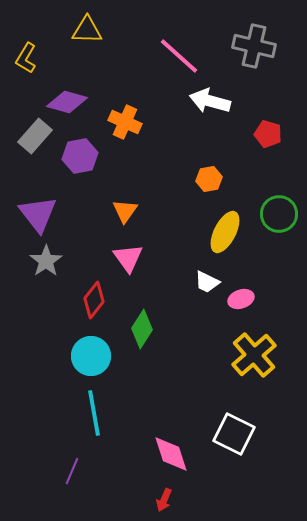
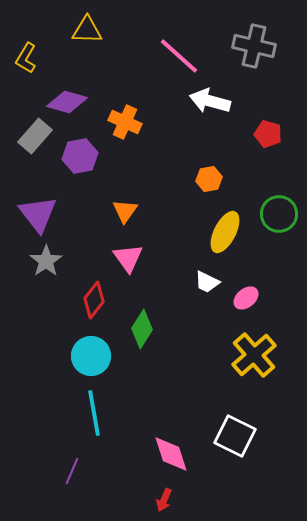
pink ellipse: moved 5 px right, 1 px up; rotated 20 degrees counterclockwise
white square: moved 1 px right, 2 px down
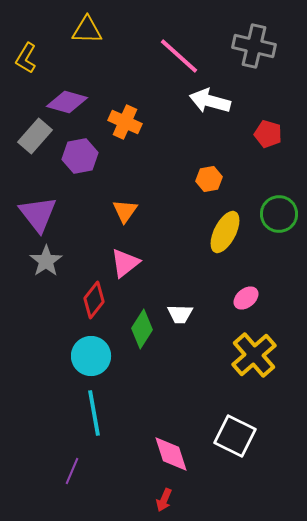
pink triangle: moved 3 px left, 5 px down; rotated 28 degrees clockwise
white trapezoid: moved 27 px left, 32 px down; rotated 24 degrees counterclockwise
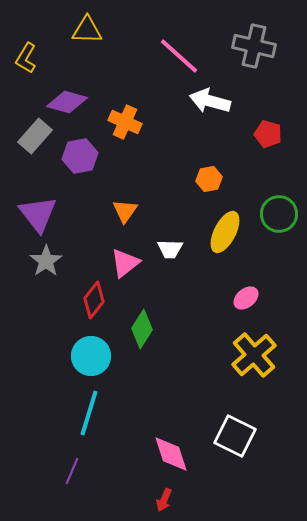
white trapezoid: moved 10 px left, 65 px up
cyan line: moved 5 px left; rotated 27 degrees clockwise
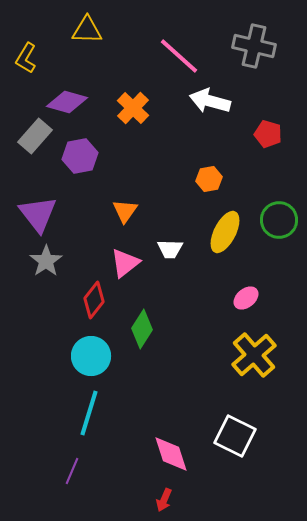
orange cross: moved 8 px right, 14 px up; rotated 20 degrees clockwise
green circle: moved 6 px down
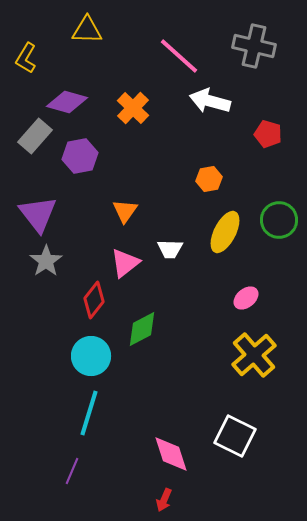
green diamond: rotated 30 degrees clockwise
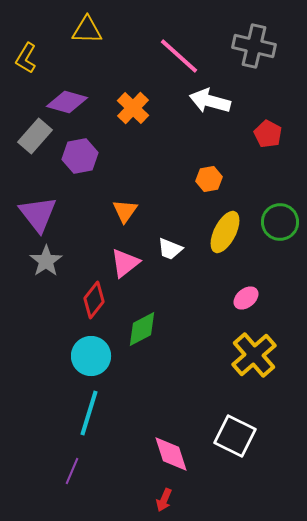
red pentagon: rotated 12 degrees clockwise
green circle: moved 1 px right, 2 px down
white trapezoid: rotated 20 degrees clockwise
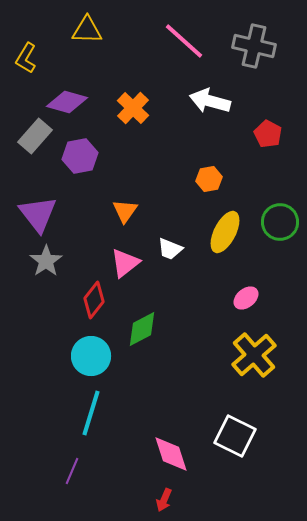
pink line: moved 5 px right, 15 px up
cyan line: moved 2 px right
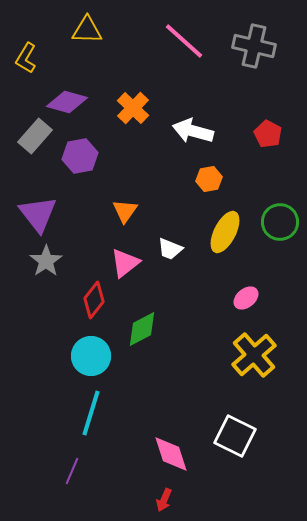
white arrow: moved 17 px left, 30 px down
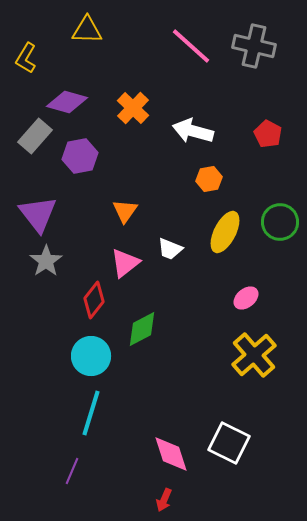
pink line: moved 7 px right, 5 px down
white square: moved 6 px left, 7 px down
